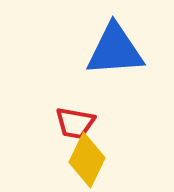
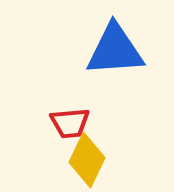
red trapezoid: moved 5 px left; rotated 15 degrees counterclockwise
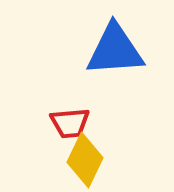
yellow diamond: moved 2 px left
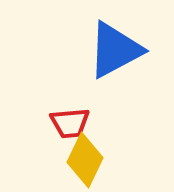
blue triangle: rotated 24 degrees counterclockwise
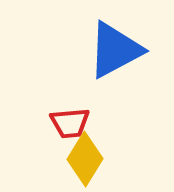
yellow diamond: moved 1 px up; rotated 6 degrees clockwise
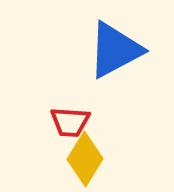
red trapezoid: moved 1 px up; rotated 9 degrees clockwise
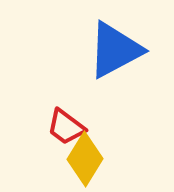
red trapezoid: moved 4 px left, 5 px down; rotated 33 degrees clockwise
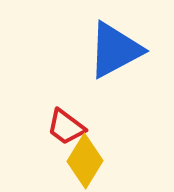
yellow diamond: moved 2 px down
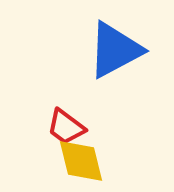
yellow diamond: moved 4 px left; rotated 46 degrees counterclockwise
